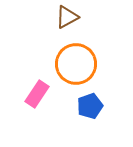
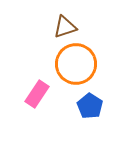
brown triangle: moved 2 px left, 10 px down; rotated 10 degrees clockwise
blue pentagon: rotated 20 degrees counterclockwise
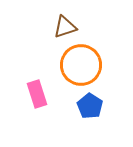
orange circle: moved 5 px right, 1 px down
pink rectangle: rotated 52 degrees counterclockwise
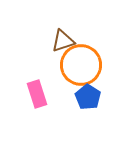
brown triangle: moved 2 px left, 14 px down
blue pentagon: moved 2 px left, 9 px up
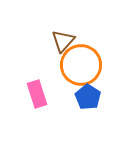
brown triangle: rotated 30 degrees counterclockwise
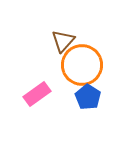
orange circle: moved 1 px right
pink rectangle: rotated 72 degrees clockwise
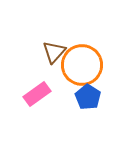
brown triangle: moved 9 px left, 11 px down
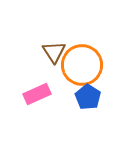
brown triangle: rotated 15 degrees counterclockwise
pink rectangle: rotated 12 degrees clockwise
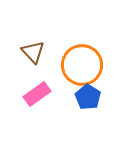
brown triangle: moved 21 px left; rotated 10 degrees counterclockwise
pink rectangle: rotated 12 degrees counterclockwise
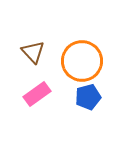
orange circle: moved 4 px up
blue pentagon: rotated 25 degrees clockwise
